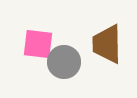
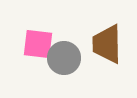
gray circle: moved 4 px up
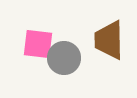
brown trapezoid: moved 2 px right, 4 px up
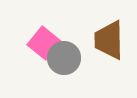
pink square: moved 6 px right, 1 px up; rotated 32 degrees clockwise
